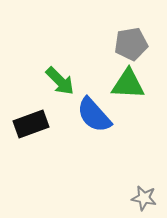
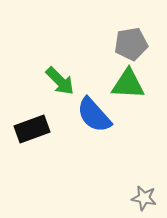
black rectangle: moved 1 px right, 5 px down
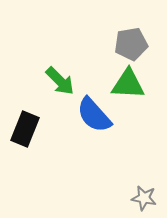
black rectangle: moved 7 px left; rotated 48 degrees counterclockwise
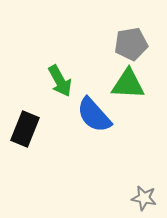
green arrow: rotated 16 degrees clockwise
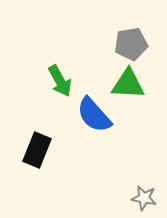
black rectangle: moved 12 px right, 21 px down
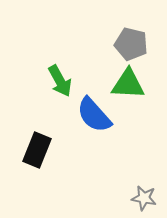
gray pentagon: rotated 24 degrees clockwise
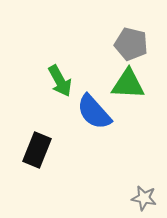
blue semicircle: moved 3 px up
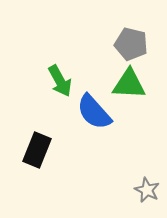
green triangle: moved 1 px right
gray star: moved 3 px right, 8 px up; rotated 15 degrees clockwise
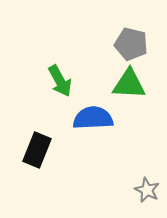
blue semicircle: moved 1 px left, 6 px down; rotated 129 degrees clockwise
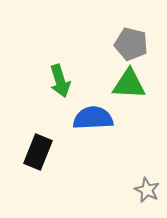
green arrow: rotated 12 degrees clockwise
black rectangle: moved 1 px right, 2 px down
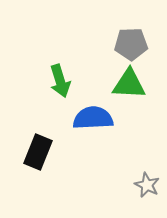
gray pentagon: rotated 16 degrees counterclockwise
gray star: moved 5 px up
